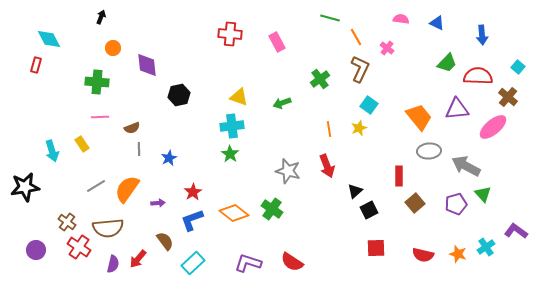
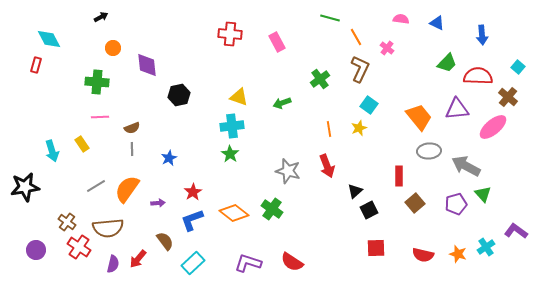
black arrow at (101, 17): rotated 40 degrees clockwise
gray line at (139, 149): moved 7 px left
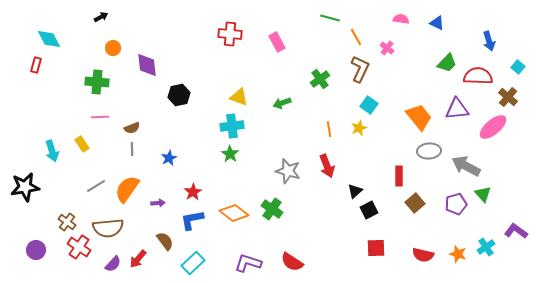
blue arrow at (482, 35): moved 7 px right, 6 px down; rotated 12 degrees counterclockwise
blue L-shape at (192, 220): rotated 10 degrees clockwise
purple semicircle at (113, 264): rotated 30 degrees clockwise
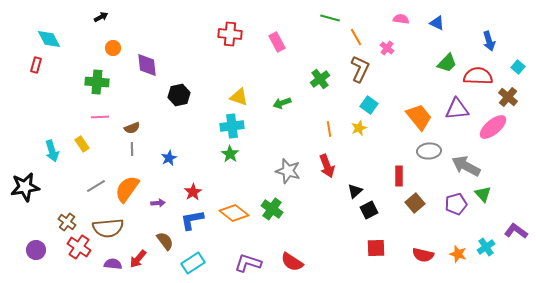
cyan rectangle at (193, 263): rotated 10 degrees clockwise
purple semicircle at (113, 264): rotated 126 degrees counterclockwise
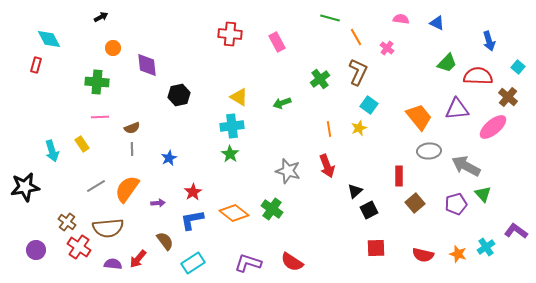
brown L-shape at (360, 69): moved 2 px left, 3 px down
yellow triangle at (239, 97): rotated 12 degrees clockwise
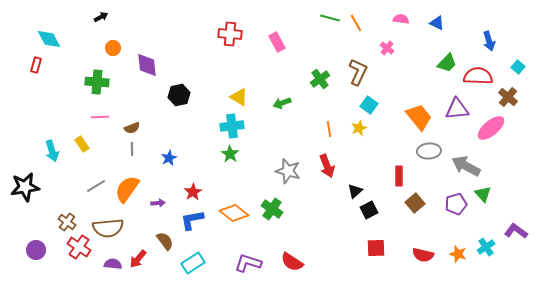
orange line at (356, 37): moved 14 px up
pink ellipse at (493, 127): moved 2 px left, 1 px down
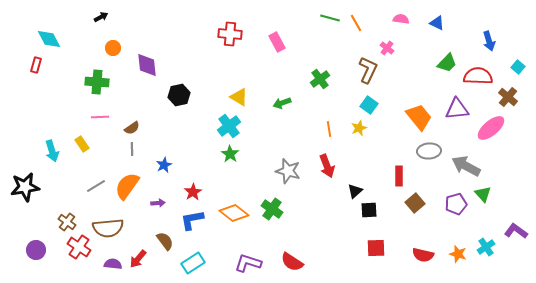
brown L-shape at (358, 72): moved 10 px right, 2 px up
cyan cross at (232, 126): moved 3 px left; rotated 30 degrees counterclockwise
brown semicircle at (132, 128): rotated 14 degrees counterclockwise
blue star at (169, 158): moved 5 px left, 7 px down
orange semicircle at (127, 189): moved 3 px up
black square at (369, 210): rotated 24 degrees clockwise
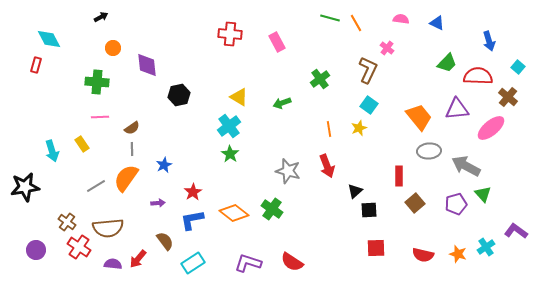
orange semicircle at (127, 186): moved 1 px left, 8 px up
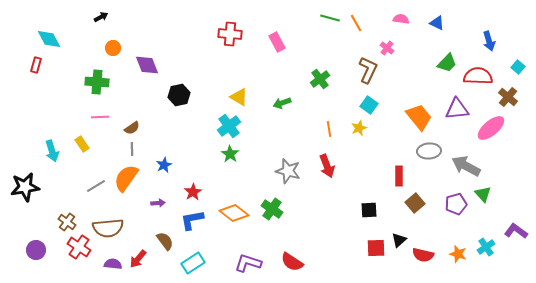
purple diamond at (147, 65): rotated 15 degrees counterclockwise
black triangle at (355, 191): moved 44 px right, 49 px down
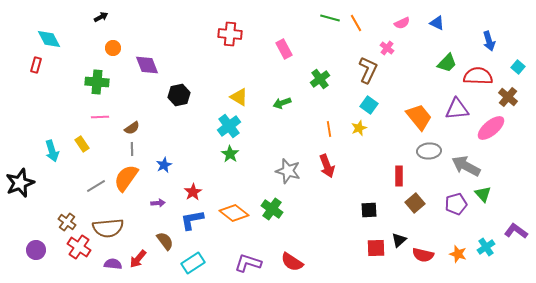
pink semicircle at (401, 19): moved 1 px right, 4 px down; rotated 147 degrees clockwise
pink rectangle at (277, 42): moved 7 px right, 7 px down
black star at (25, 187): moved 5 px left, 4 px up; rotated 12 degrees counterclockwise
